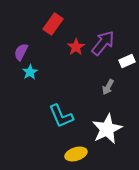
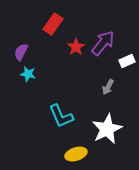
cyan star: moved 2 px left, 2 px down; rotated 28 degrees counterclockwise
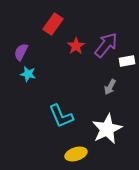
purple arrow: moved 3 px right, 2 px down
red star: moved 1 px up
white rectangle: rotated 14 degrees clockwise
gray arrow: moved 2 px right
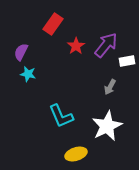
white star: moved 3 px up
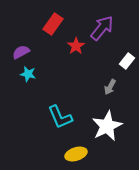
purple arrow: moved 4 px left, 17 px up
purple semicircle: rotated 36 degrees clockwise
white rectangle: rotated 42 degrees counterclockwise
cyan L-shape: moved 1 px left, 1 px down
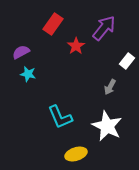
purple arrow: moved 2 px right
white star: rotated 20 degrees counterclockwise
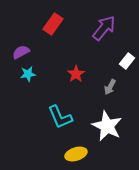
red star: moved 28 px down
cyan star: rotated 21 degrees counterclockwise
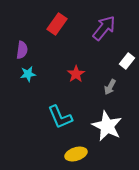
red rectangle: moved 4 px right
purple semicircle: moved 1 px right, 2 px up; rotated 126 degrees clockwise
